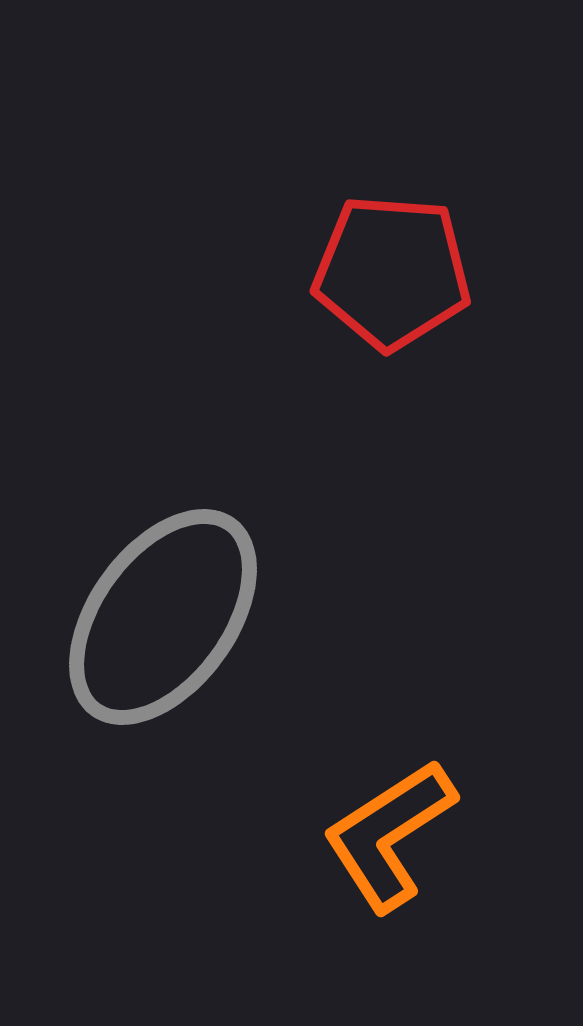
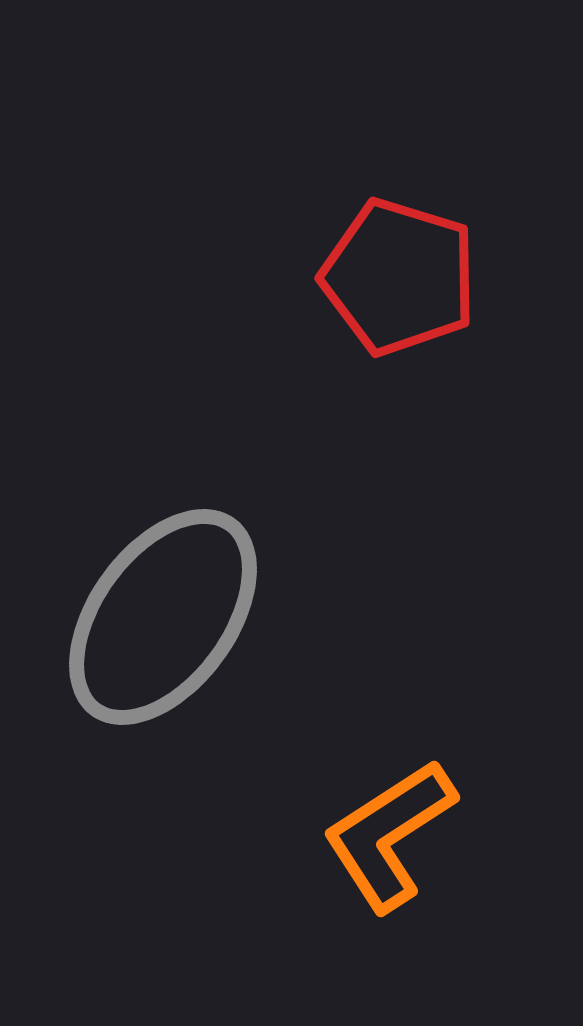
red pentagon: moved 7 px right, 5 px down; rotated 13 degrees clockwise
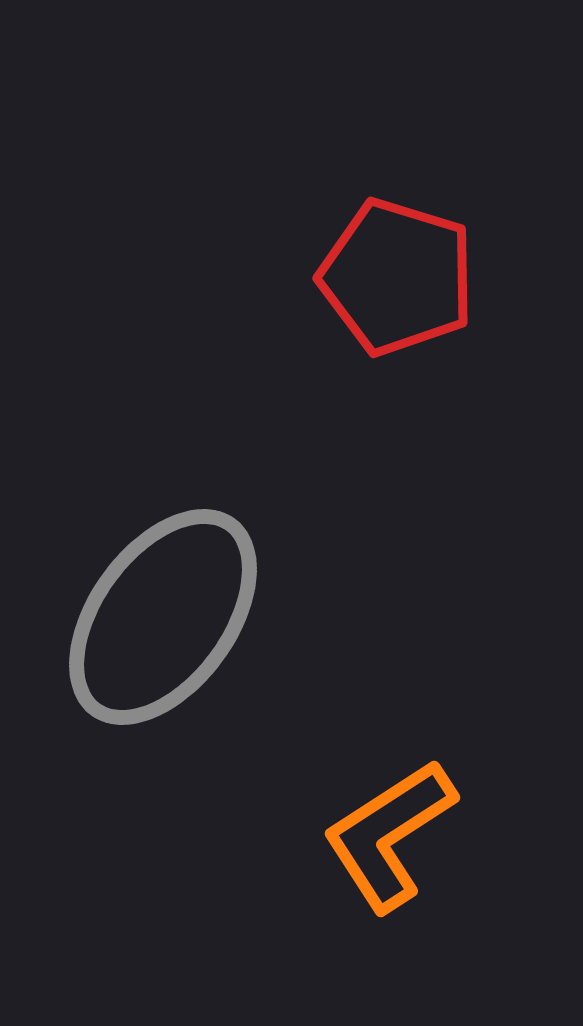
red pentagon: moved 2 px left
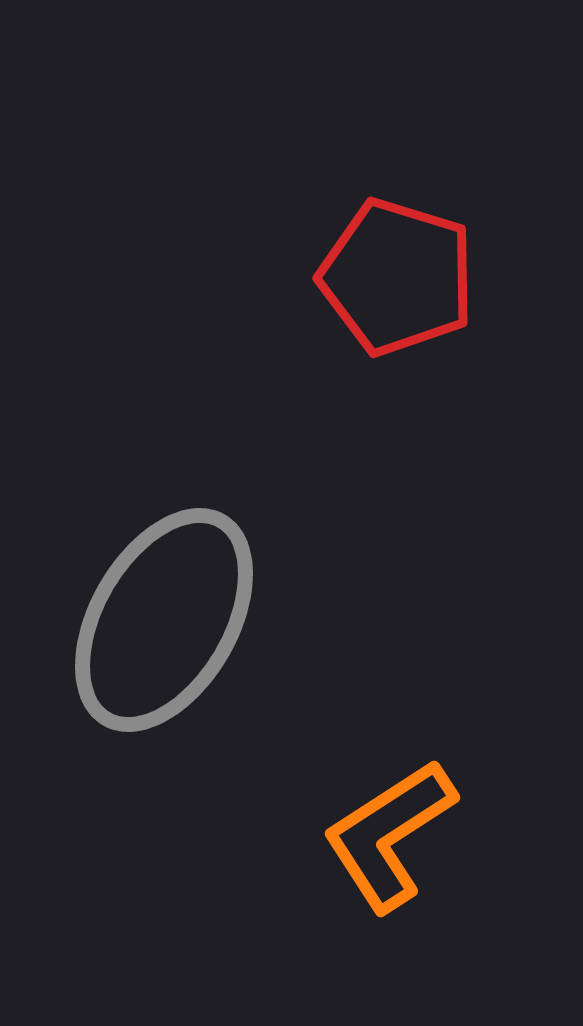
gray ellipse: moved 1 px right, 3 px down; rotated 6 degrees counterclockwise
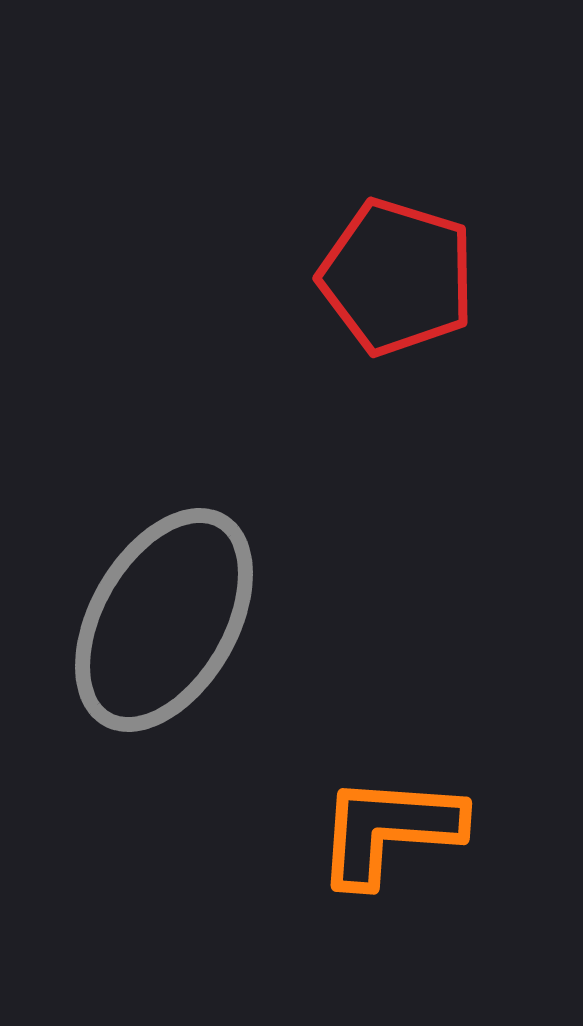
orange L-shape: moved 5 px up; rotated 37 degrees clockwise
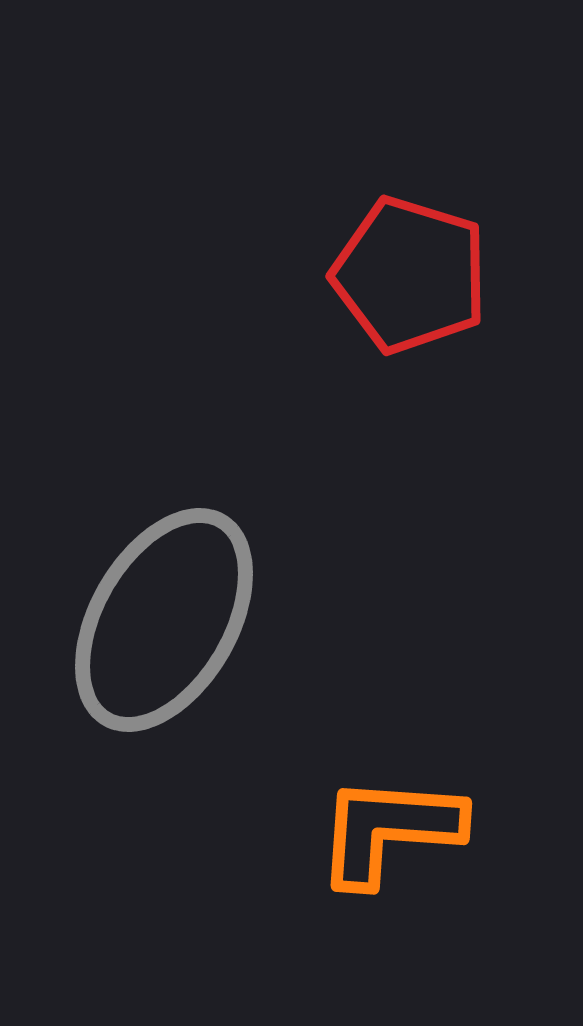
red pentagon: moved 13 px right, 2 px up
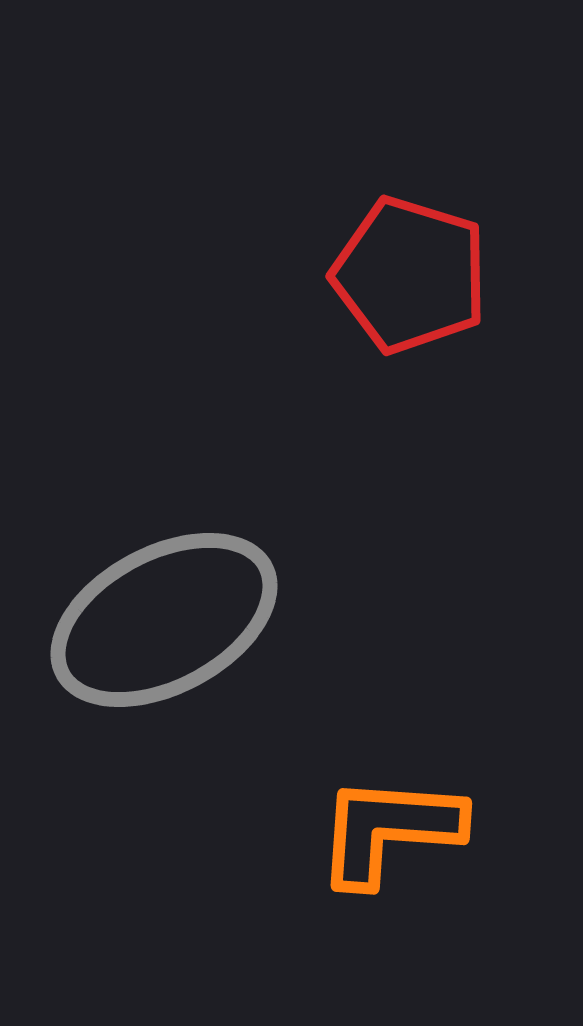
gray ellipse: rotated 32 degrees clockwise
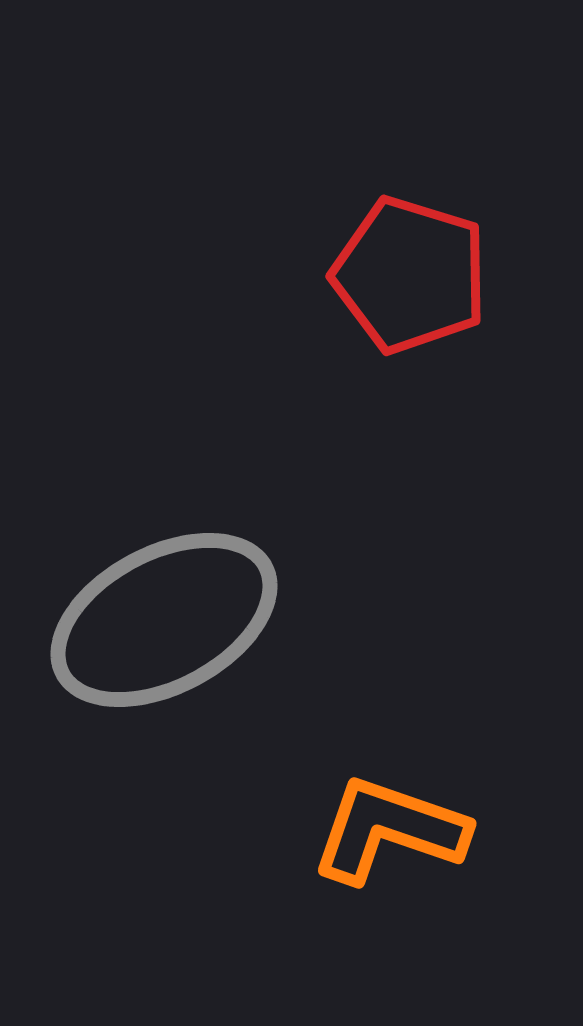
orange L-shape: rotated 15 degrees clockwise
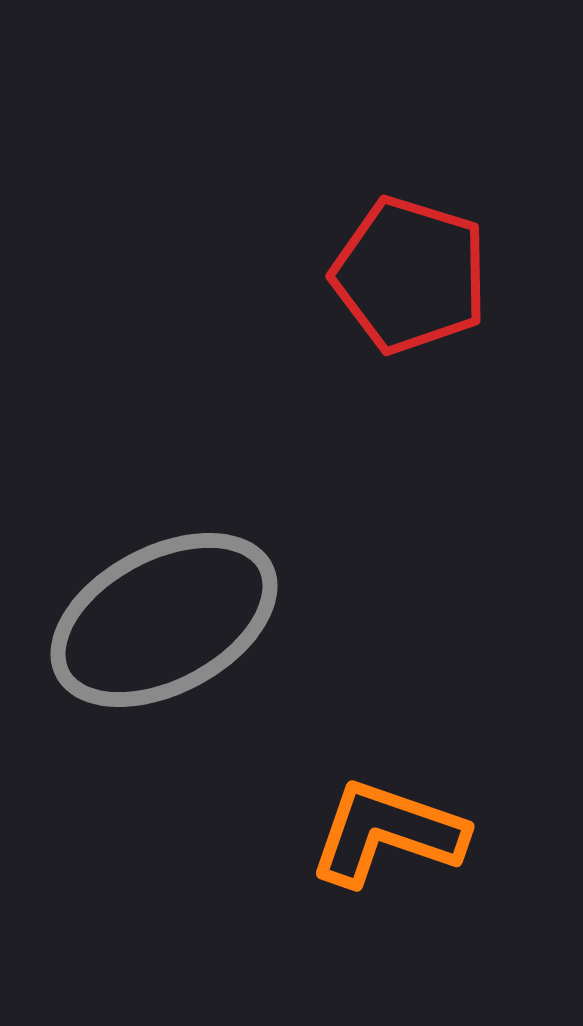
orange L-shape: moved 2 px left, 3 px down
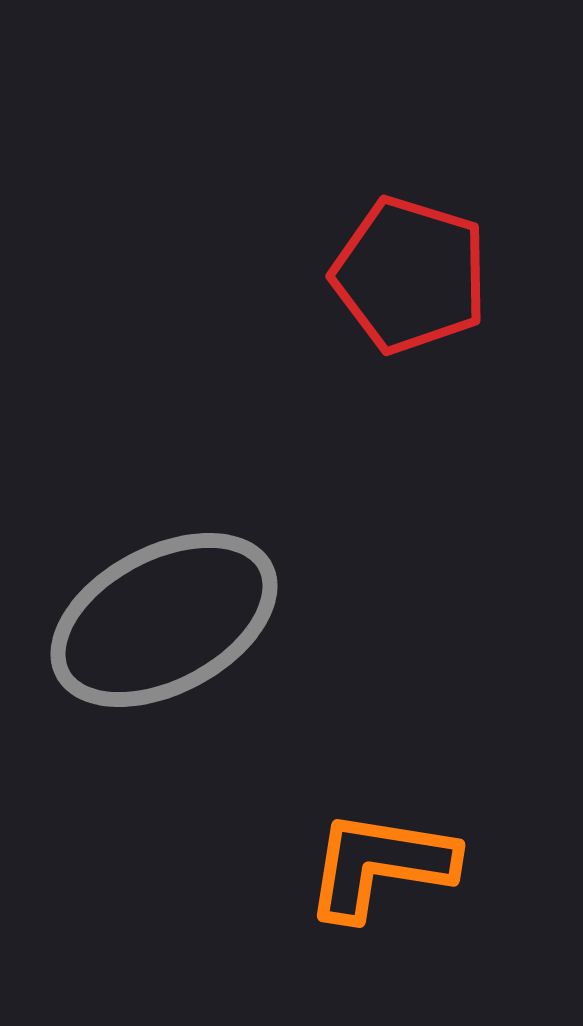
orange L-shape: moved 7 px left, 32 px down; rotated 10 degrees counterclockwise
